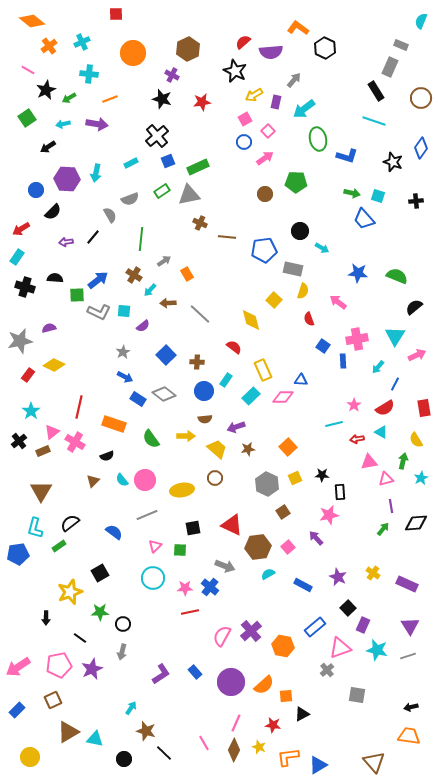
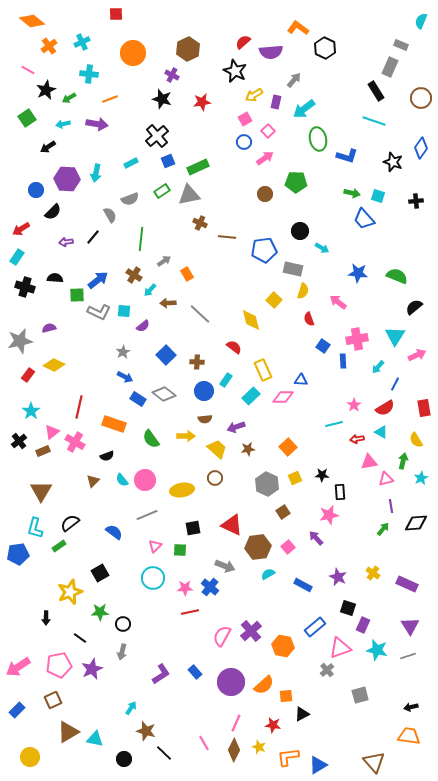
black square at (348, 608): rotated 28 degrees counterclockwise
gray square at (357, 695): moved 3 px right; rotated 24 degrees counterclockwise
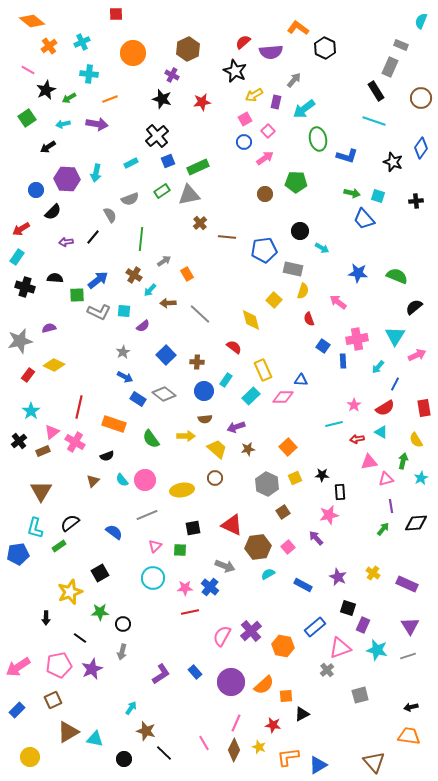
brown cross at (200, 223): rotated 24 degrees clockwise
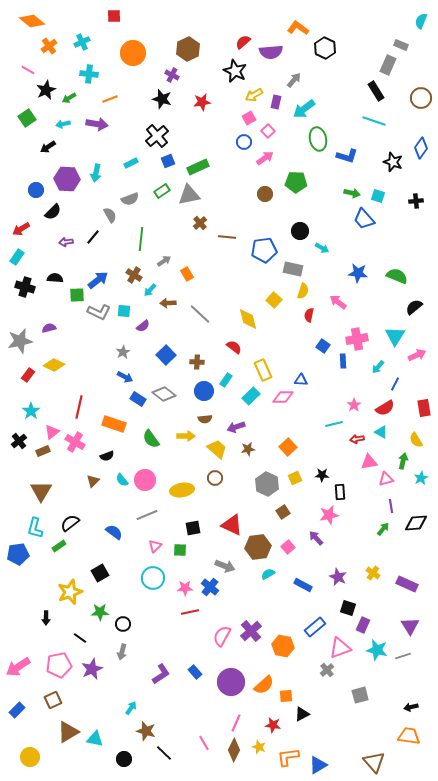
red square at (116, 14): moved 2 px left, 2 px down
gray rectangle at (390, 67): moved 2 px left, 2 px up
pink square at (245, 119): moved 4 px right, 1 px up
red semicircle at (309, 319): moved 4 px up; rotated 32 degrees clockwise
yellow diamond at (251, 320): moved 3 px left, 1 px up
gray line at (408, 656): moved 5 px left
